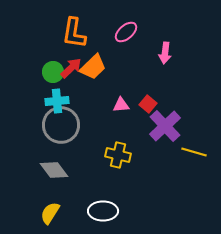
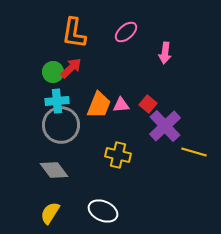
orange trapezoid: moved 6 px right, 38 px down; rotated 24 degrees counterclockwise
white ellipse: rotated 24 degrees clockwise
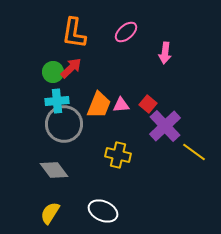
gray circle: moved 3 px right, 1 px up
yellow line: rotated 20 degrees clockwise
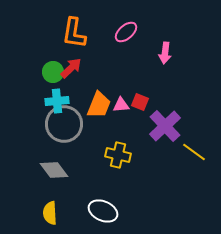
red square: moved 8 px left, 2 px up; rotated 18 degrees counterclockwise
yellow semicircle: rotated 35 degrees counterclockwise
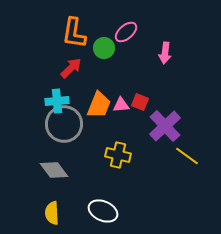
green circle: moved 51 px right, 24 px up
yellow line: moved 7 px left, 4 px down
yellow semicircle: moved 2 px right
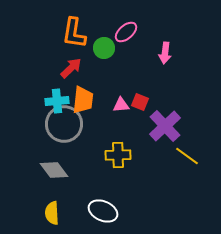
orange trapezoid: moved 16 px left, 5 px up; rotated 16 degrees counterclockwise
yellow cross: rotated 15 degrees counterclockwise
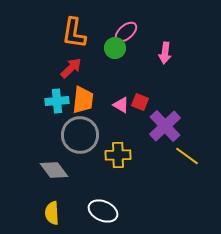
green circle: moved 11 px right
pink triangle: rotated 36 degrees clockwise
gray circle: moved 16 px right, 11 px down
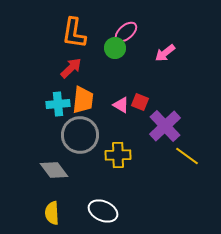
pink arrow: rotated 45 degrees clockwise
cyan cross: moved 1 px right, 3 px down
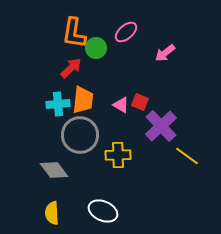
green circle: moved 19 px left
purple cross: moved 4 px left
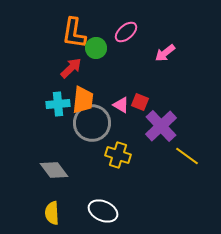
gray circle: moved 12 px right, 12 px up
yellow cross: rotated 20 degrees clockwise
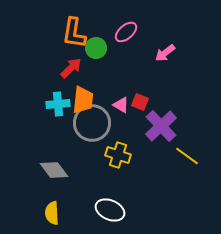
white ellipse: moved 7 px right, 1 px up
